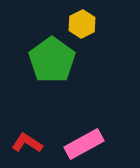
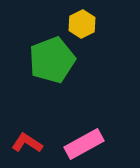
green pentagon: rotated 15 degrees clockwise
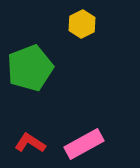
green pentagon: moved 22 px left, 8 px down
red L-shape: moved 3 px right
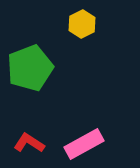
red L-shape: moved 1 px left
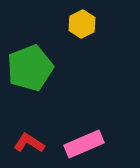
pink rectangle: rotated 6 degrees clockwise
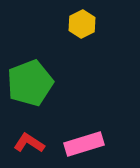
green pentagon: moved 15 px down
pink rectangle: rotated 6 degrees clockwise
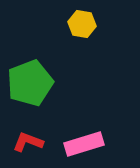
yellow hexagon: rotated 24 degrees counterclockwise
red L-shape: moved 1 px left, 1 px up; rotated 12 degrees counterclockwise
